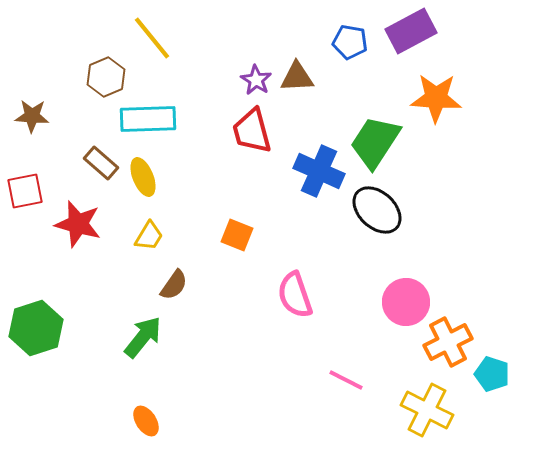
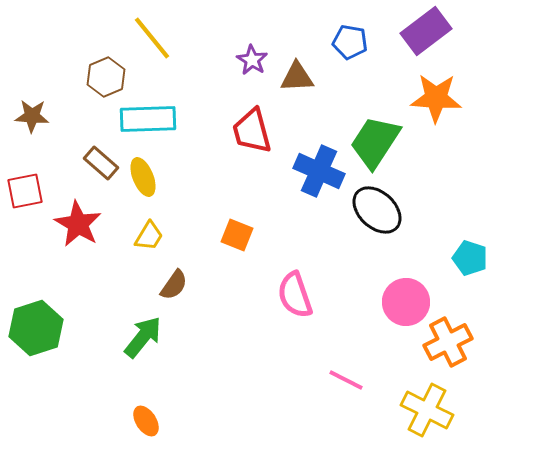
purple rectangle: moved 15 px right; rotated 9 degrees counterclockwise
purple star: moved 4 px left, 20 px up
red star: rotated 15 degrees clockwise
cyan pentagon: moved 22 px left, 116 px up
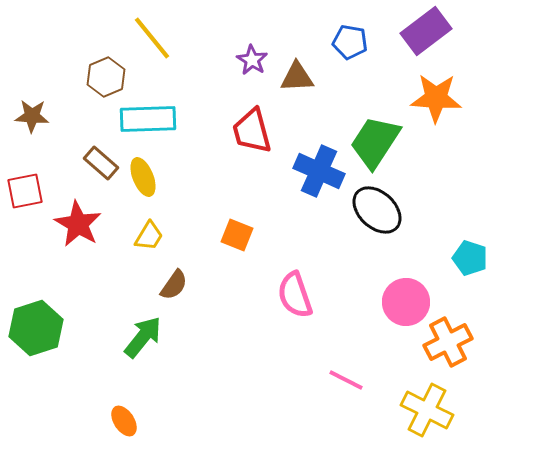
orange ellipse: moved 22 px left
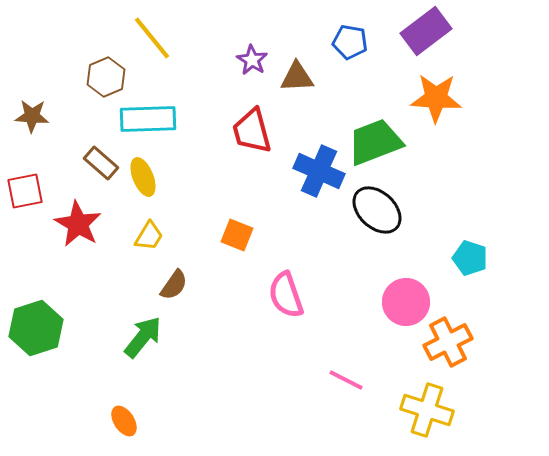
green trapezoid: rotated 36 degrees clockwise
pink semicircle: moved 9 px left
yellow cross: rotated 9 degrees counterclockwise
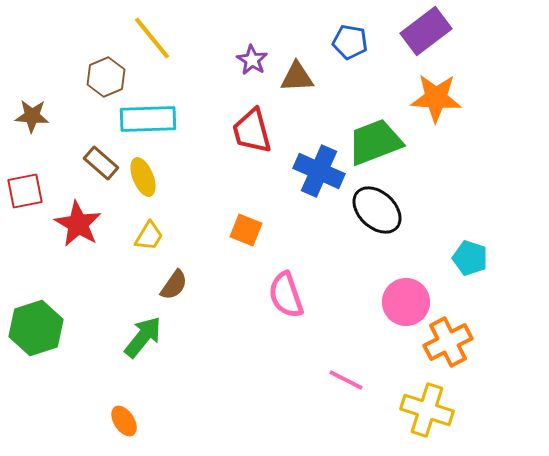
orange square: moved 9 px right, 5 px up
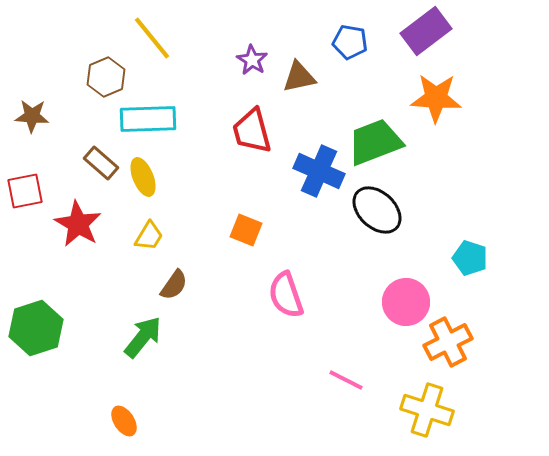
brown triangle: moved 2 px right; rotated 9 degrees counterclockwise
